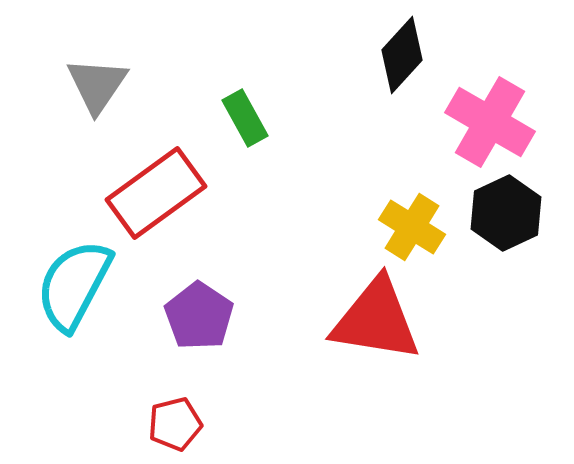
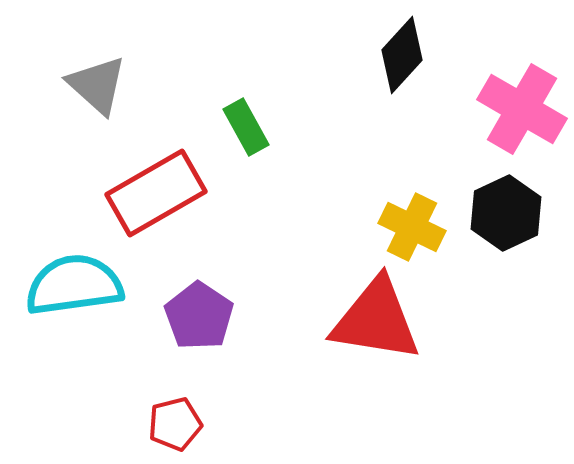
gray triangle: rotated 22 degrees counterclockwise
green rectangle: moved 1 px right, 9 px down
pink cross: moved 32 px right, 13 px up
red rectangle: rotated 6 degrees clockwise
yellow cross: rotated 6 degrees counterclockwise
cyan semicircle: rotated 54 degrees clockwise
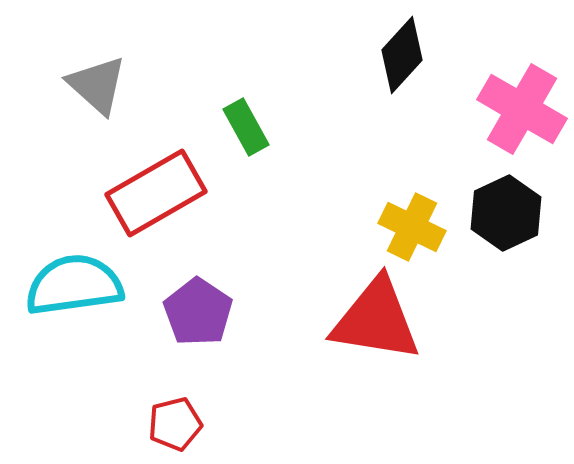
purple pentagon: moved 1 px left, 4 px up
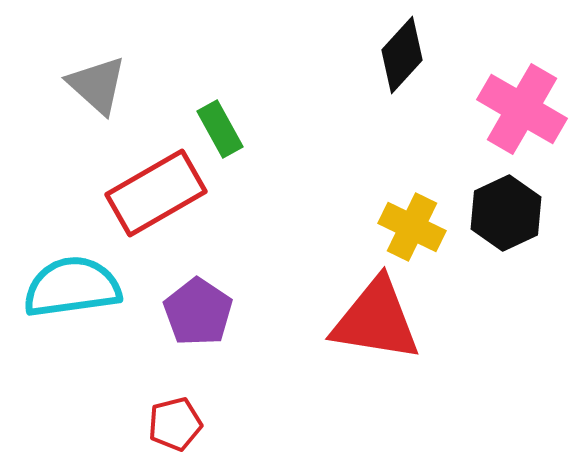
green rectangle: moved 26 px left, 2 px down
cyan semicircle: moved 2 px left, 2 px down
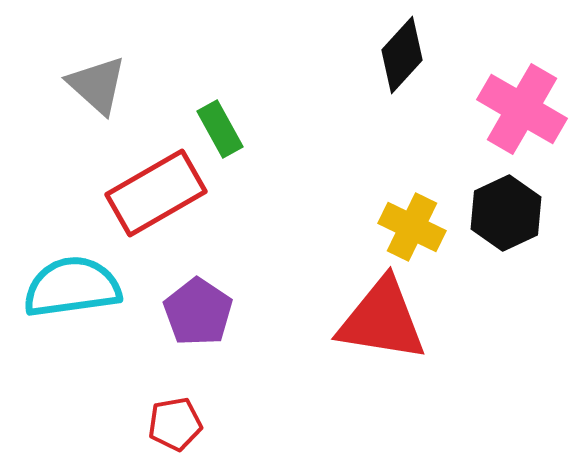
red triangle: moved 6 px right
red pentagon: rotated 4 degrees clockwise
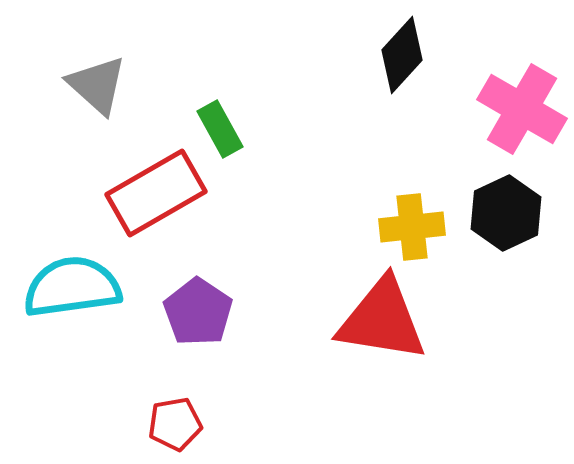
yellow cross: rotated 32 degrees counterclockwise
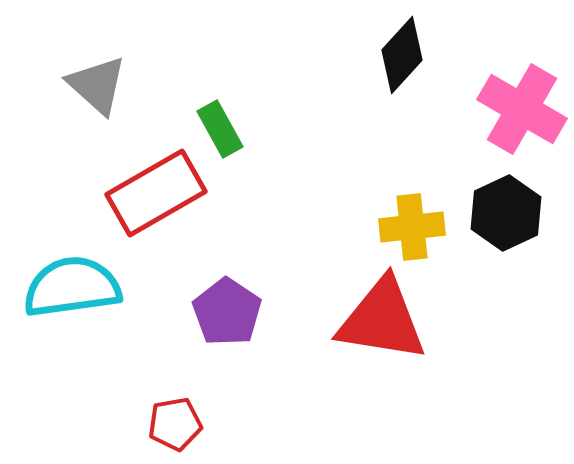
purple pentagon: moved 29 px right
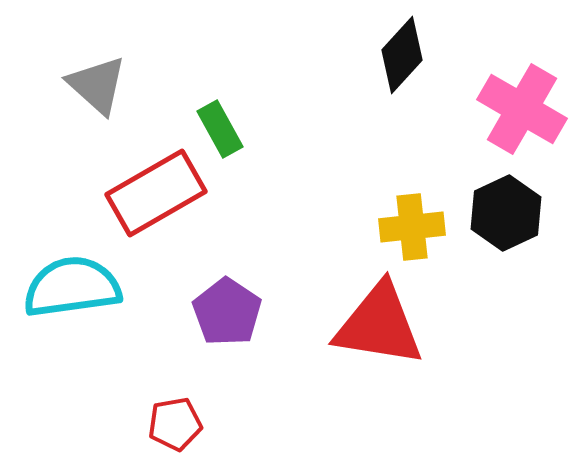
red triangle: moved 3 px left, 5 px down
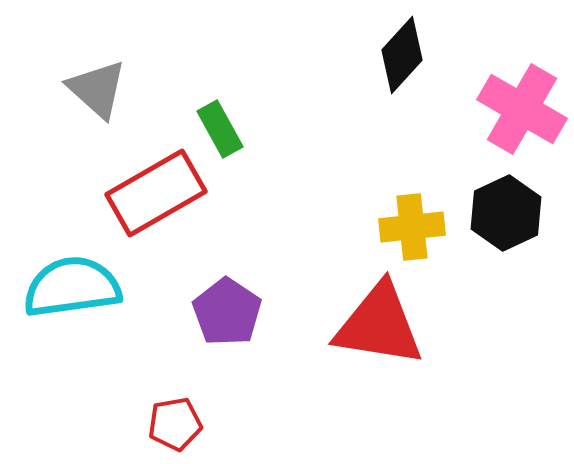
gray triangle: moved 4 px down
